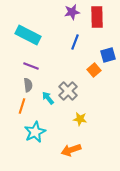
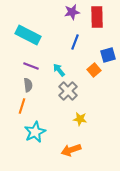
cyan arrow: moved 11 px right, 28 px up
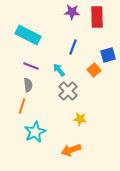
purple star: rotated 14 degrees clockwise
blue line: moved 2 px left, 5 px down
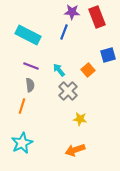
red rectangle: rotated 20 degrees counterclockwise
blue line: moved 9 px left, 15 px up
orange square: moved 6 px left
gray semicircle: moved 2 px right
cyan star: moved 13 px left, 11 px down
orange arrow: moved 4 px right
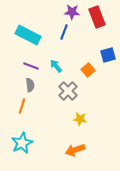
cyan arrow: moved 3 px left, 4 px up
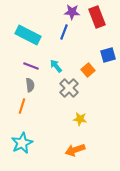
gray cross: moved 1 px right, 3 px up
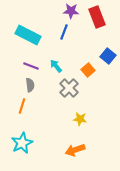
purple star: moved 1 px left, 1 px up
blue square: moved 1 px down; rotated 35 degrees counterclockwise
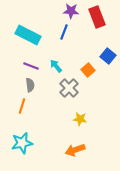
cyan star: rotated 15 degrees clockwise
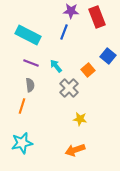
purple line: moved 3 px up
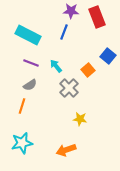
gray semicircle: rotated 64 degrees clockwise
orange arrow: moved 9 px left
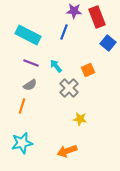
purple star: moved 3 px right
blue square: moved 13 px up
orange square: rotated 16 degrees clockwise
orange arrow: moved 1 px right, 1 px down
